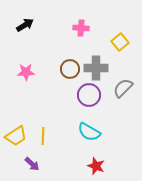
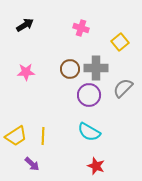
pink cross: rotated 14 degrees clockwise
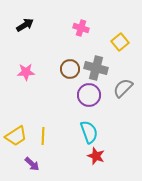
gray cross: rotated 15 degrees clockwise
cyan semicircle: rotated 140 degrees counterclockwise
red star: moved 10 px up
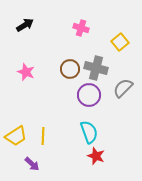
pink star: rotated 24 degrees clockwise
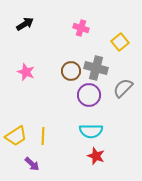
black arrow: moved 1 px up
brown circle: moved 1 px right, 2 px down
cyan semicircle: moved 2 px right, 1 px up; rotated 110 degrees clockwise
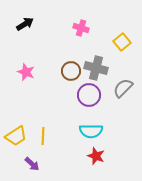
yellow square: moved 2 px right
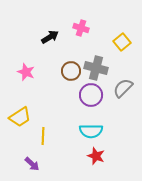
black arrow: moved 25 px right, 13 px down
purple circle: moved 2 px right
yellow trapezoid: moved 4 px right, 19 px up
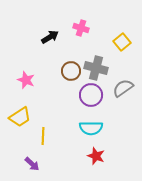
pink star: moved 8 px down
gray semicircle: rotated 10 degrees clockwise
cyan semicircle: moved 3 px up
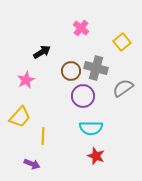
pink cross: rotated 21 degrees clockwise
black arrow: moved 8 px left, 15 px down
pink star: rotated 24 degrees clockwise
purple circle: moved 8 px left, 1 px down
yellow trapezoid: rotated 15 degrees counterclockwise
purple arrow: rotated 21 degrees counterclockwise
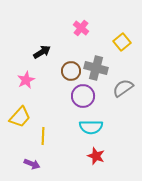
cyan semicircle: moved 1 px up
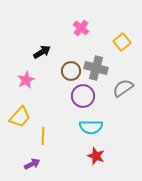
purple arrow: rotated 49 degrees counterclockwise
